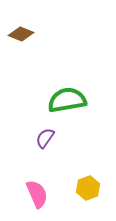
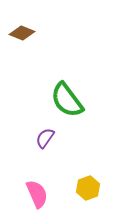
brown diamond: moved 1 px right, 1 px up
green semicircle: rotated 117 degrees counterclockwise
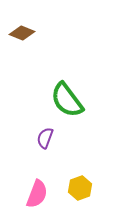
purple semicircle: rotated 15 degrees counterclockwise
yellow hexagon: moved 8 px left
pink semicircle: rotated 44 degrees clockwise
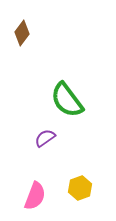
brown diamond: rotated 75 degrees counterclockwise
purple semicircle: rotated 35 degrees clockwise
pink semicircle: moved 2 px left, 2 px down
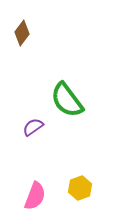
purple semicircle: moved 12 px left, 11 px up
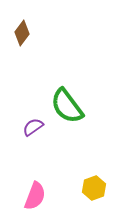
green semicircle: moved 6 px down
yellow hexagon: moved 14 px right
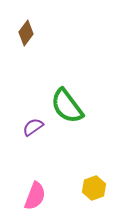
brown diamond: moved 4 px right
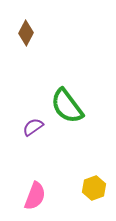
brown diamond: rotated 10 degrees counterclockwise
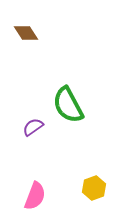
brown diamond: rotated 60 degrees counterclockwise
green semicircle: moved 1 px right, 1 px up; rotated 9 degrees clockwise
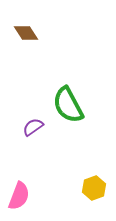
pink semicircle: moved 16 px left
